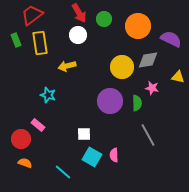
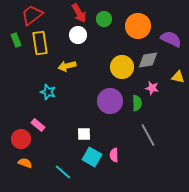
cyan star: moved 3 px up
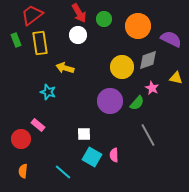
gray diamond: rotated 10 degrees counterclockwise
yellow arrow: moved 2 px left, 2 px down; rotated 30 degrees clockwise
yellow triangle: moved 2 px left, 1 px down
pink star: rotated 16 degrees clockwise
green semicircle: rotated 42 degrees clockwise
orange semicircle: moved 2 px left, 8 px down; rotated 104 degrees counterclockwise
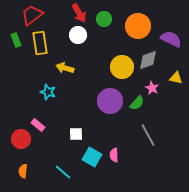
white square: moved 8 px left
